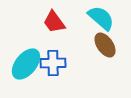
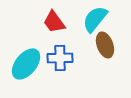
cyan semicircle: moved 6 px left, 1 px down; rotated 92 degrees counterclockwise
brown ellipse: rotated 15 degrees clockwise
blue cross: moved 7 px right, 5 px up
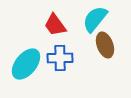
red trapezoid: moved 1 px right, 3 px down
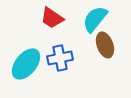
red trapezoid: moved 3 px left, 7 px up; rotated 20 degrees counterclockwise
blue cross: rotated 10 degrees counterclockwise
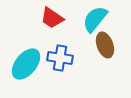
blue cross: rotated 20 degrees clockwise
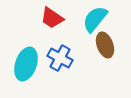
blue cross: rotated 20 degrees clockwise
cyan ellipse: rotated 20 degrees counterclockwise
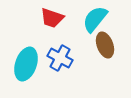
red trapezoid: rotated 15 degrees counterclockwise
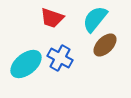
brown ellipse: rotated 65 degrees clockwise
cyan ellipse: rotated 32 degrees clockwise
